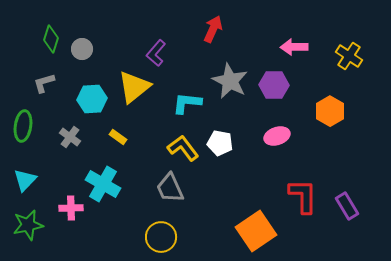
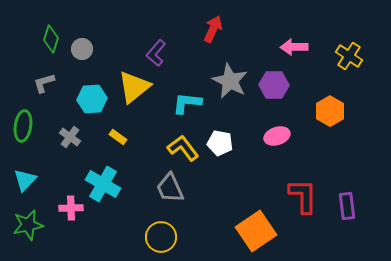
purple rectangle: rotated 24 degrees clockwise
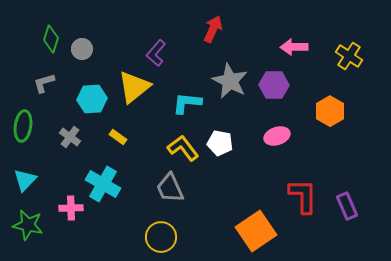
purple rectangle: rotated 16 degrees counterclockwise
green star: rotated 24 degrees clockwise
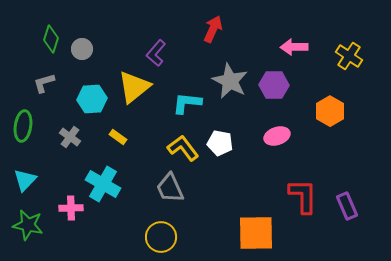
orange square: moved 2 px down; rotated 33 degrees clockwise
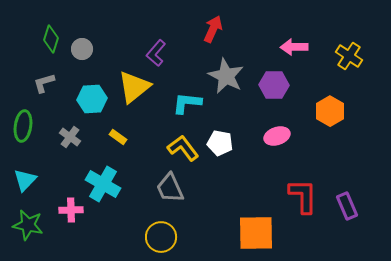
gray star: moved 4 px left, 5 px up
pink cross: moved 2 px down
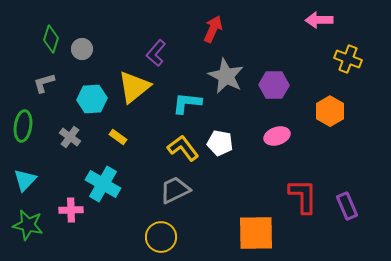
pink arrow: moved 25 px right, 27 px up
yellow cross: moved 1 px left, 3 px down; rotated 12 degrees counterclockwise
gray trapezoid: moved 5 px right, 2 px down; rotated 88 degrees clockwise
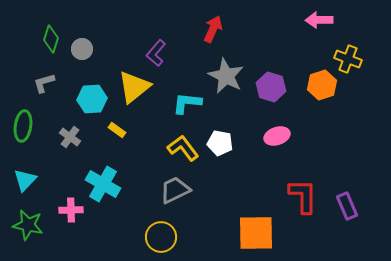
purple hexagon: moved 3 px left, 2 px down; rotated 16 degrees clockwise
orange hexagon: moved 8 px left, 26 px up; rotated 12 degrees clockwise
yellow rectangle: moved 1 px left, 7 px up
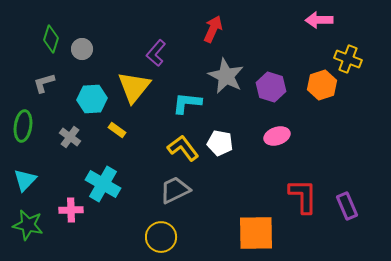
yellow triangle: rotated 12 degrees counterclockwise
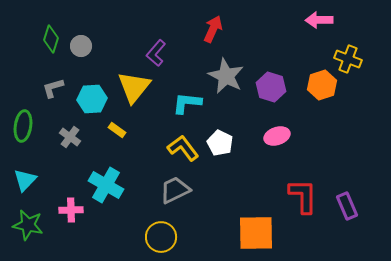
gray circle: moved 1 px left, 3 px up
gray L-shape: moved 9 px right, 5 px down
white pentagon: rotated 15 degrees clockwise
cyan cross: moved 3 px right, 1 px down
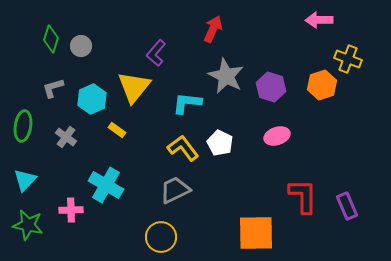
cyan hexagon: rotated 20 degrees counterclockwise
gray cross: moved 4 px left
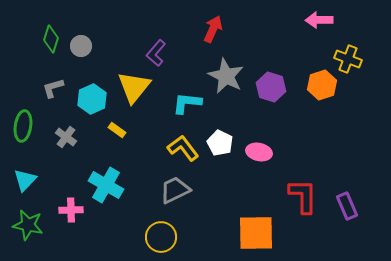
pink ellipse: moved 18 px left, 16 px down; rotated 30 degrees clockwise
